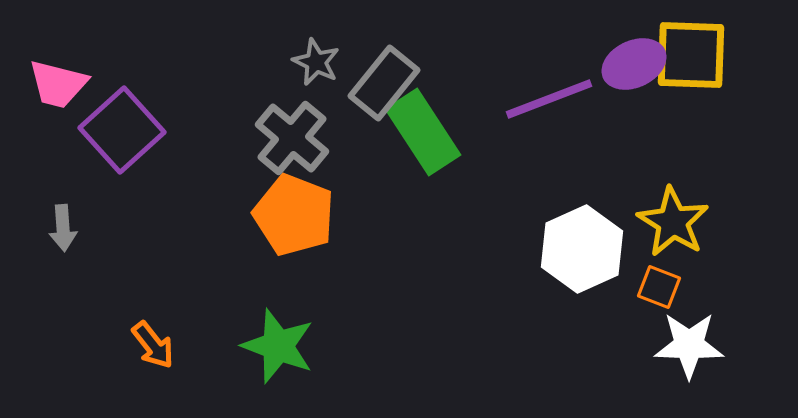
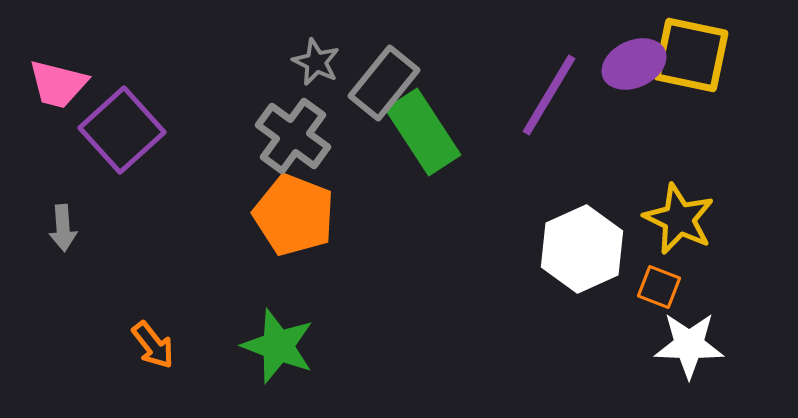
yellow square: rotated 10 degrees clockwise
purple line: moved 4 px up; rotated 38 degrees counterclockwise
gray cross: moved 1 px right, 2 px up; rotated 4 degrees counterclockwise
yellow star: moved 6 px right, 3 px up; rotated 6 degrees counterclockwise
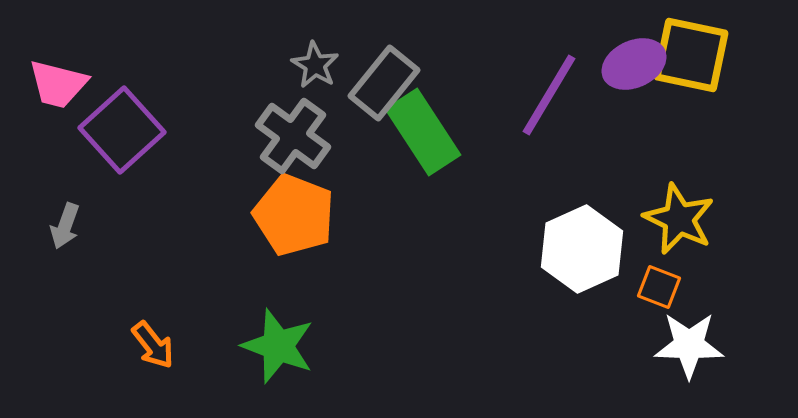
gray star: moved 1 px left, 3 px down; rotated 6 degrees clockwise
gray arrow: moved 2 px right, 2 px up; rotated 24 degrees clockwise
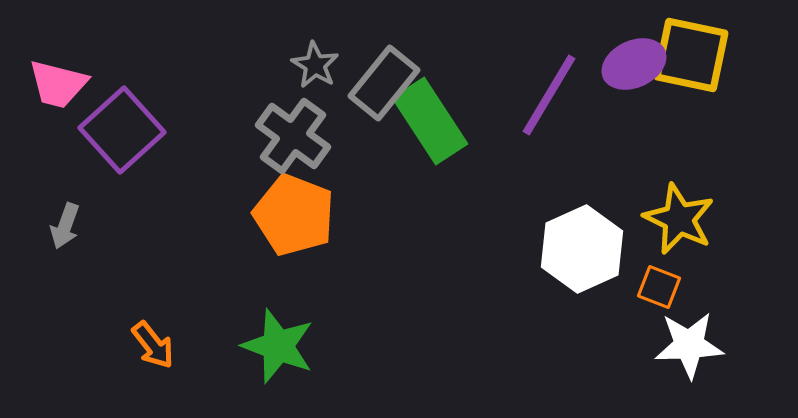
green rectangle: moved 7 px right, 11 px up
white star: rotated 4 degrees counterclockwise
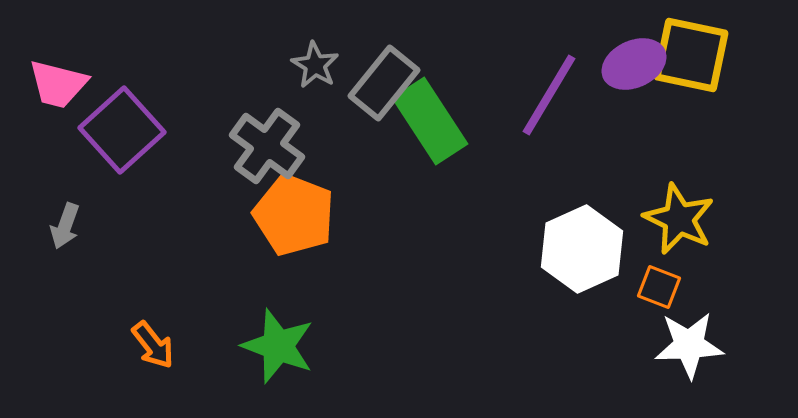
gray cross: moved 26 px left, 10 px down
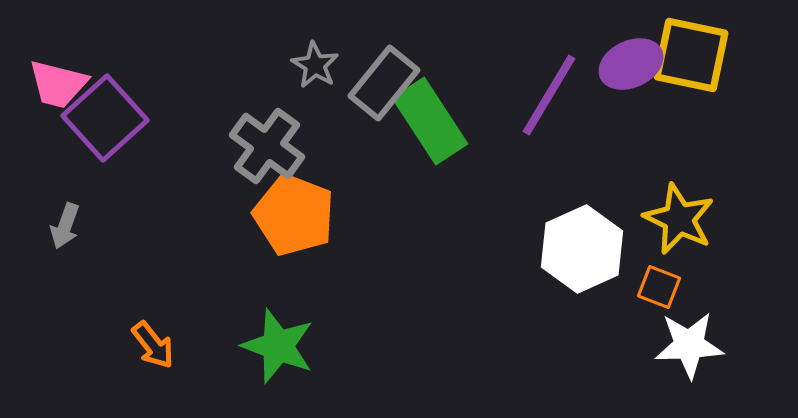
purple ellipse: moved 3 px left
purple square: moved 17 px left, 12 px up
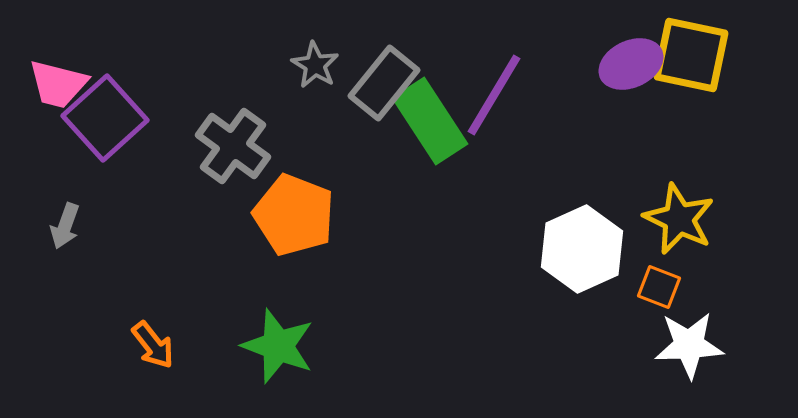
purple line: moved 55 px left
gray cross: moved 34 px left
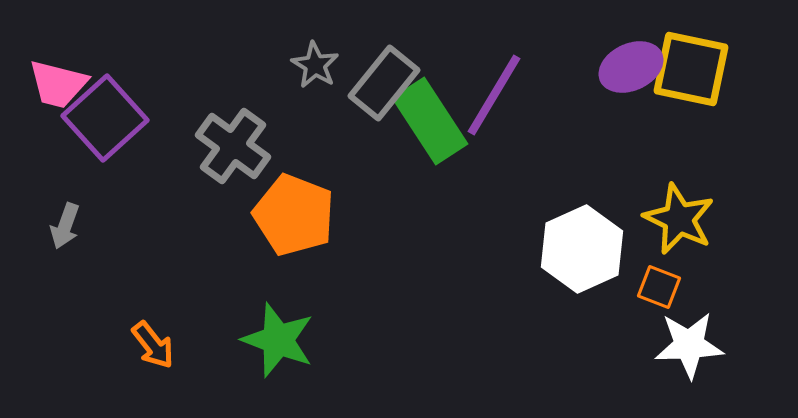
yellow square: moved 14 px down
purple ellipse: moved 3 px down
green star: moved 6 px up
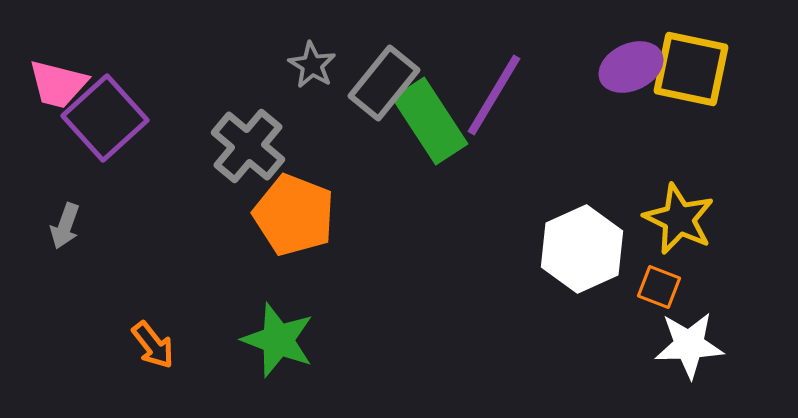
gray star: moved 3 px left
gray cross: moved 15 px right; rotated 4 degrees clockwise
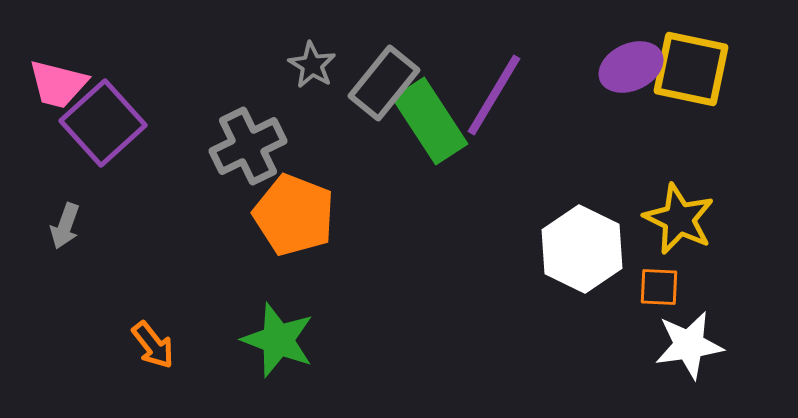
purple square: moved 2 px left, 5 px down
gray cross: rotated 24 degrees clockwise
white hexagon: rotated 10 degrees counterclockwise
orange square: rotated 18 degrees counterclockwise
white star: rotated 6 degrees counterclockwise
